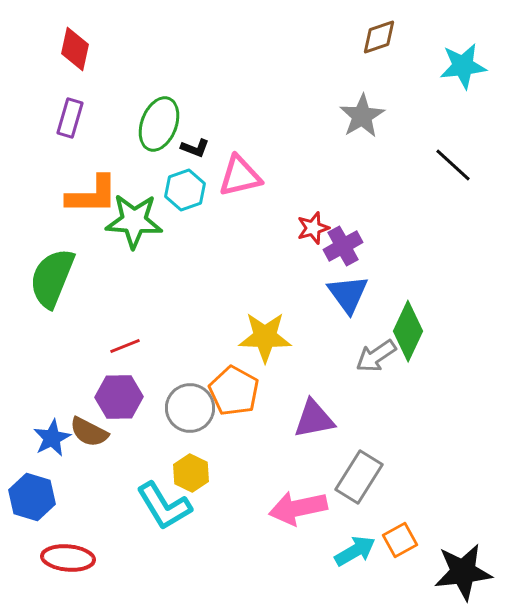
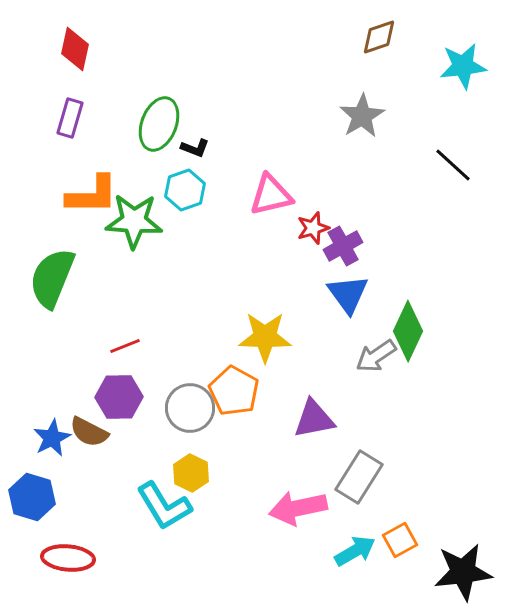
pink triangle: moved 31 px right, 19 px down
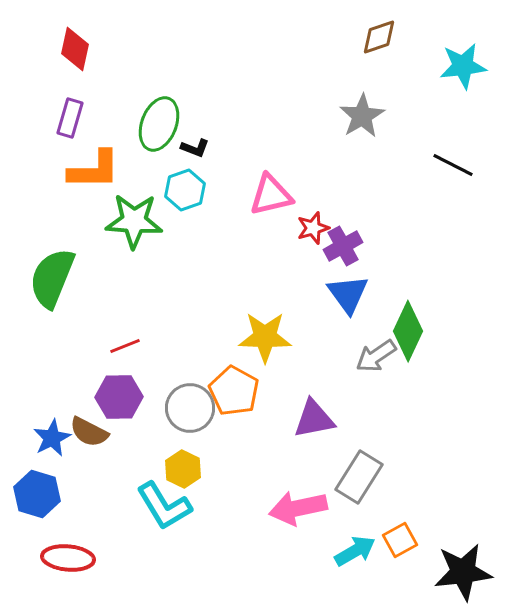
black line: rotated 15 degrees counterclockwise
orange L-shape: moved 2 px right, 25 px up
yellow hexagon: moved 8 px left, 4 px up
blue hexagon: moved 5 px right, 3 px up
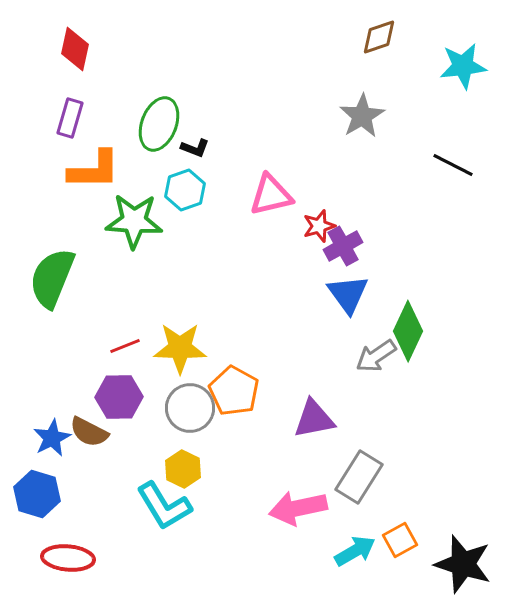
red star: moved 6 px right, 2 px up
yellow star: moved 85 px left, 11 px down
black star: moved 8 px up; rotated 24 degrees clockwise
